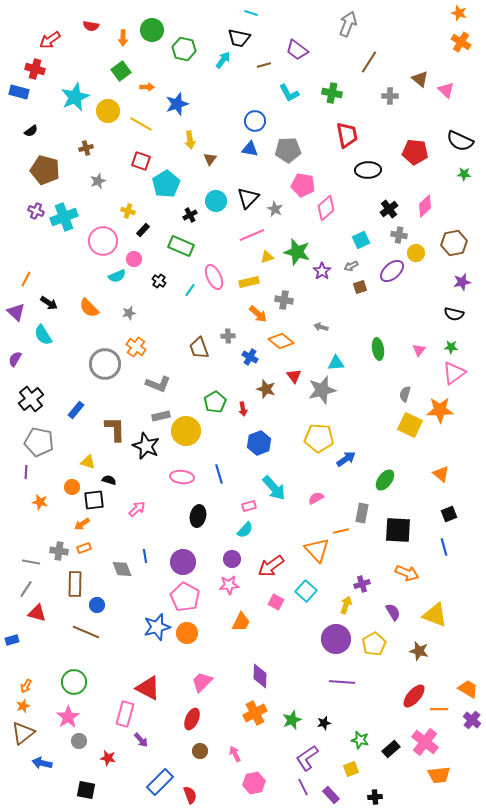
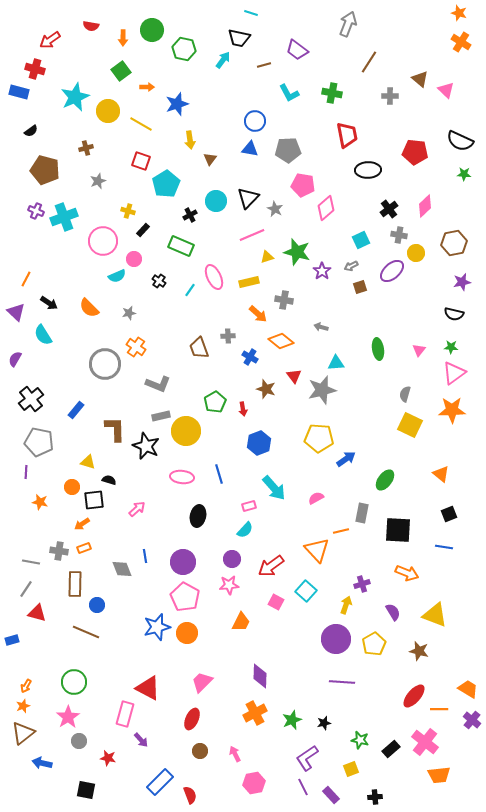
orange star at (440, 410): moved 12 px right
blue line at (444, 547): rotated 66 degrees counterclockwise
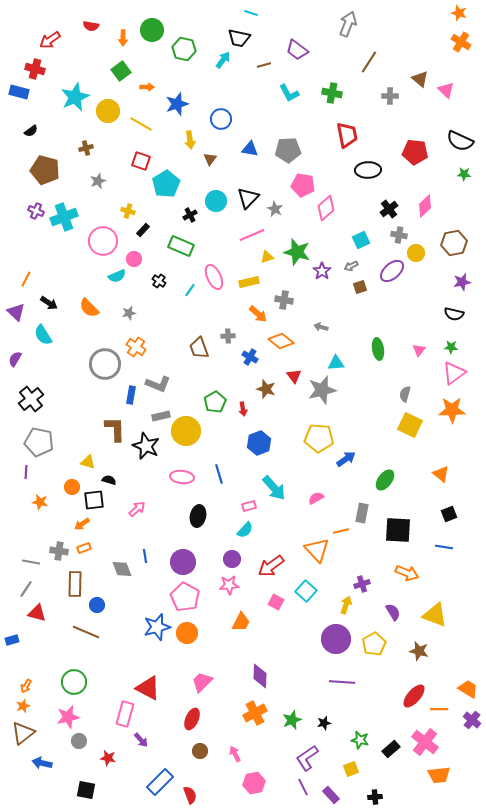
blue circle at (255, 121): moved 34 px left, 2 px up
blue rectangle at (76, 410): moved 55 px right, 15 px up; rotated 30 degrees counterclockwise
pink star at (68, 717): rotated 20 degrees clockwise
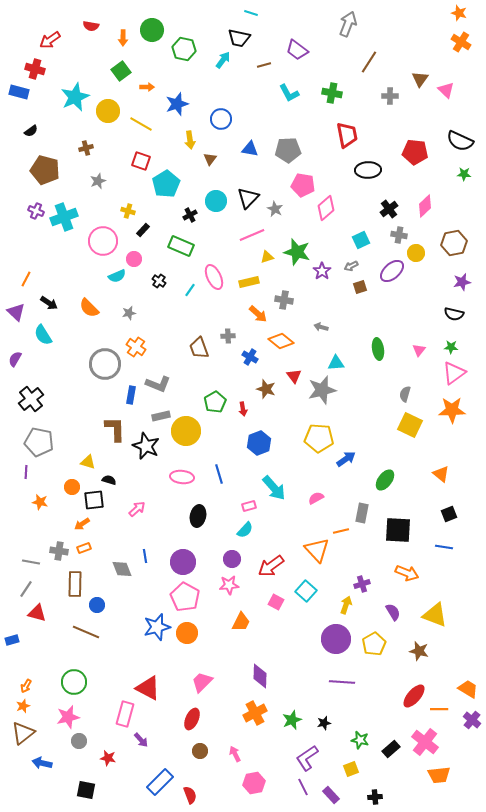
brown triangle at (420, 79): rotated 24 degrees clockwise
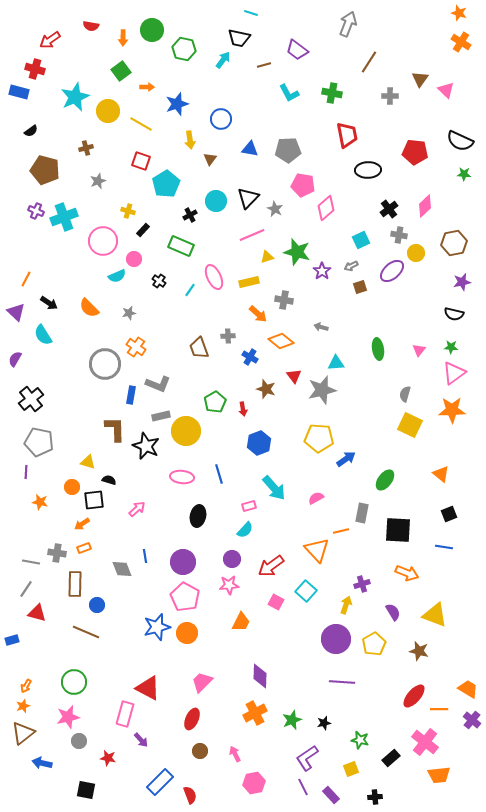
gray cross at (59, 551): moved 2 px left, 2 px down
black rectangle at (391, 749): moved 9 px down
